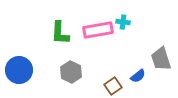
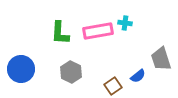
cyan cross: moved 2 px right, 1 px down
pink rectangle: moved 1 px down
blue circle: moved 2 px right, 1 px up
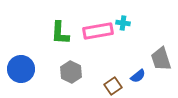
cyan cross: moved 2 px left
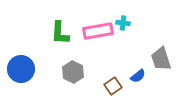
gray hexagon: moved 2 px right
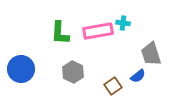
gray trapezoid: moved 10 px left, 5 px up
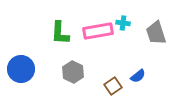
gray trapezoid: moved 5 px right, 21 px up
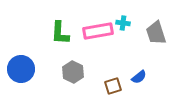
blue semicircle: moved 1 px right, 1 px down
brown square: rotated 18 degrees clockwise
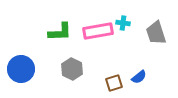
green L-shape: moved 1 px up; rotated 95 degrees counterclockwise
gray hexagon: moved 1 px left, 3 px up
brown square: moved 1 px right, 3 px up
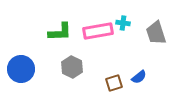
gray hexagon: moved 2 px up
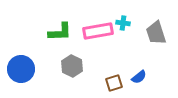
gray hexagon: moved 1 px up
